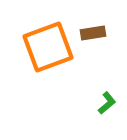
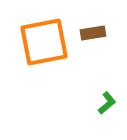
orange square: moved 4 px left, 5 px up; rotated 9 degrees clockwise
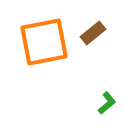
brown rectangle: rotated 30 degrees counterclockwise
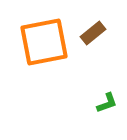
green L-shape: rotated 20 degrees clockwise
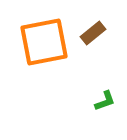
green L-shape: moved 2 px left, 2 px up
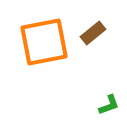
green L-shape: moved 4 px right, 4 px down
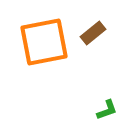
green L-shape: moved 2 px left, 5 px down
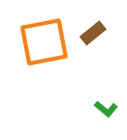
green L-shape: moved 1 px left, 1 px up; rotated 60 degrees clockwise
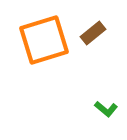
orange square: moved 2 px up; rotated 6 degrees counterclockwise
